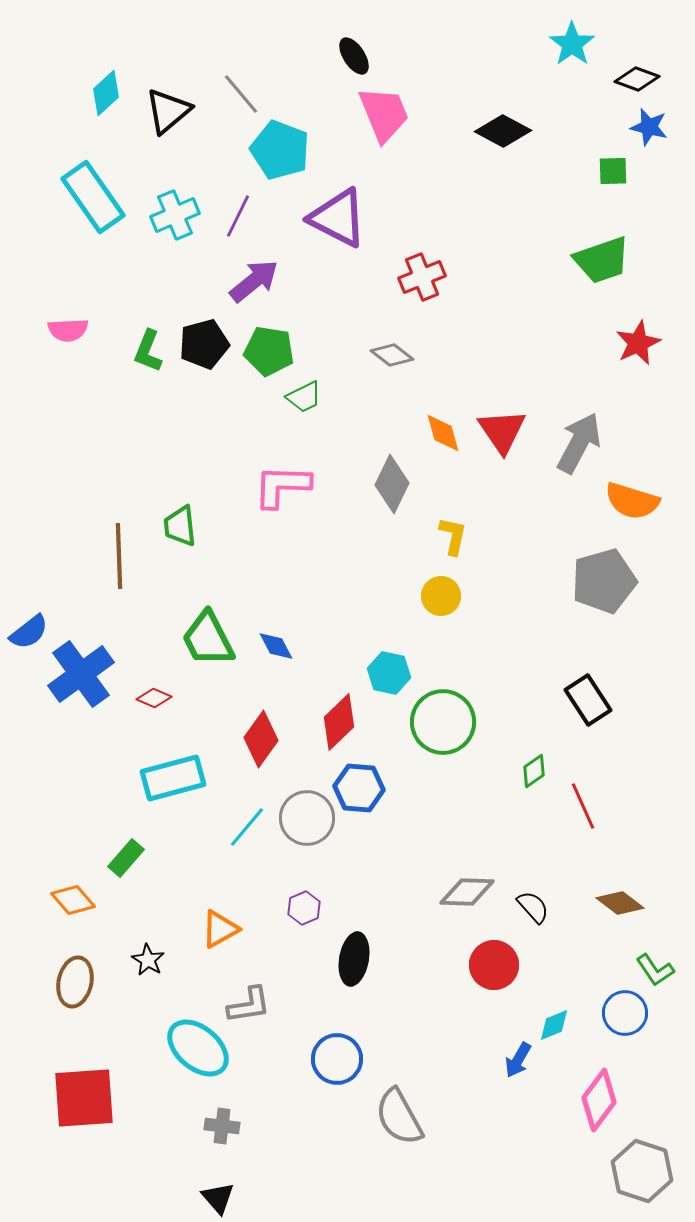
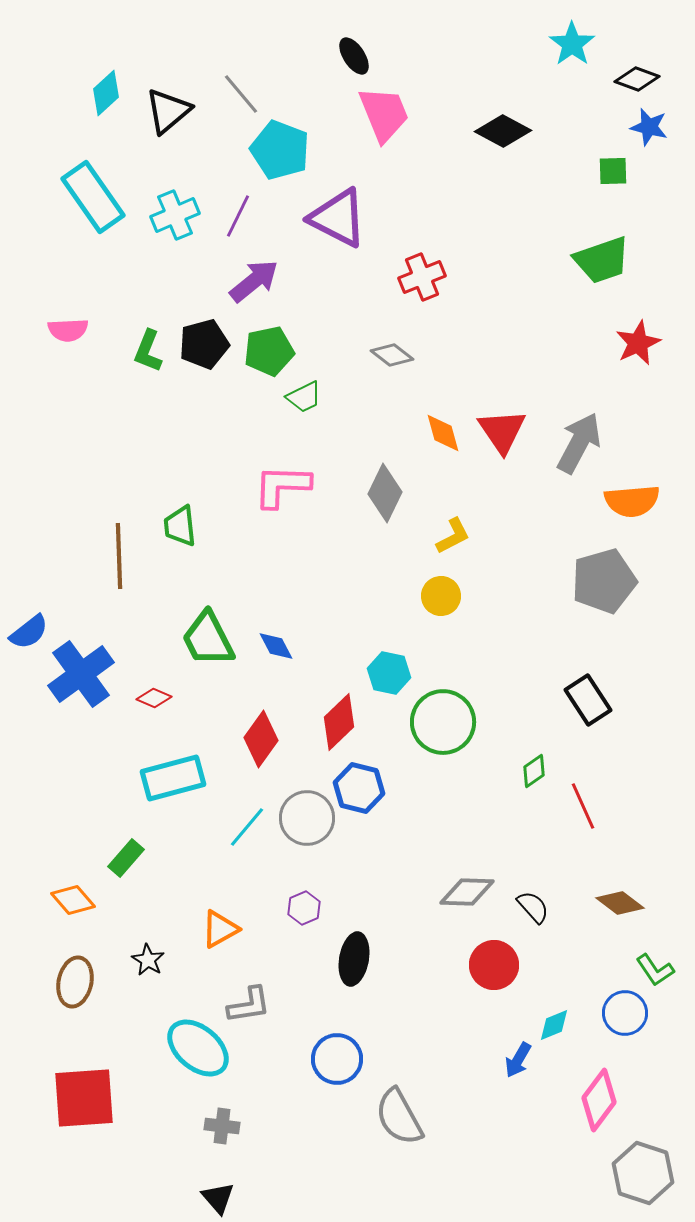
green pentagon at (269, 351): rotated 21 degrees counterclockwise
gray diamond at (392, 484): moved 7 px left, 9 px down
orange semicircle at (632, 501): rotated 22 degrees counterclockwise
yellow L-shape at (453, 536): rotated 51 degrees clockwise
blue hexagon at (359, 788): rotated 9 degrees clockwise
gray hexagon at (642, 1171): moved 1 px right, 2 px down
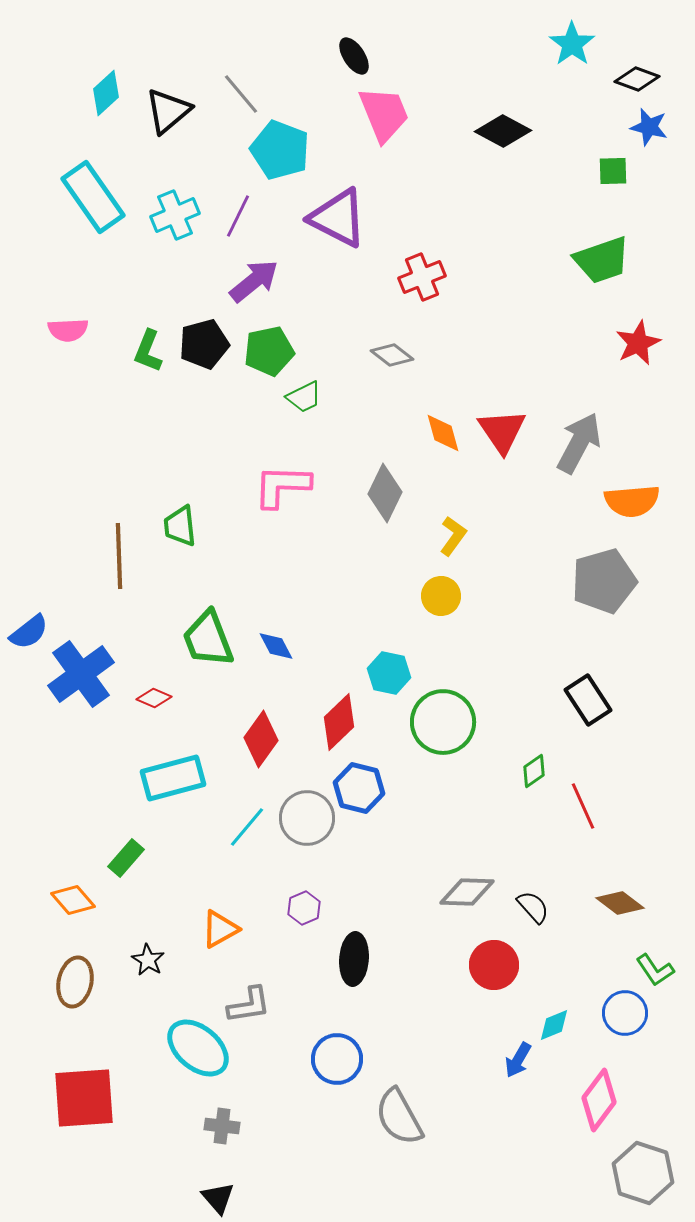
yellow L-shape at (453, 536): rotated 27 degrees counterclockwise
green trapezoid at (208, 639): rotated 6 degrees clockwise
black ellipse at (354, 959): rotated 6 degrees counterclockwise
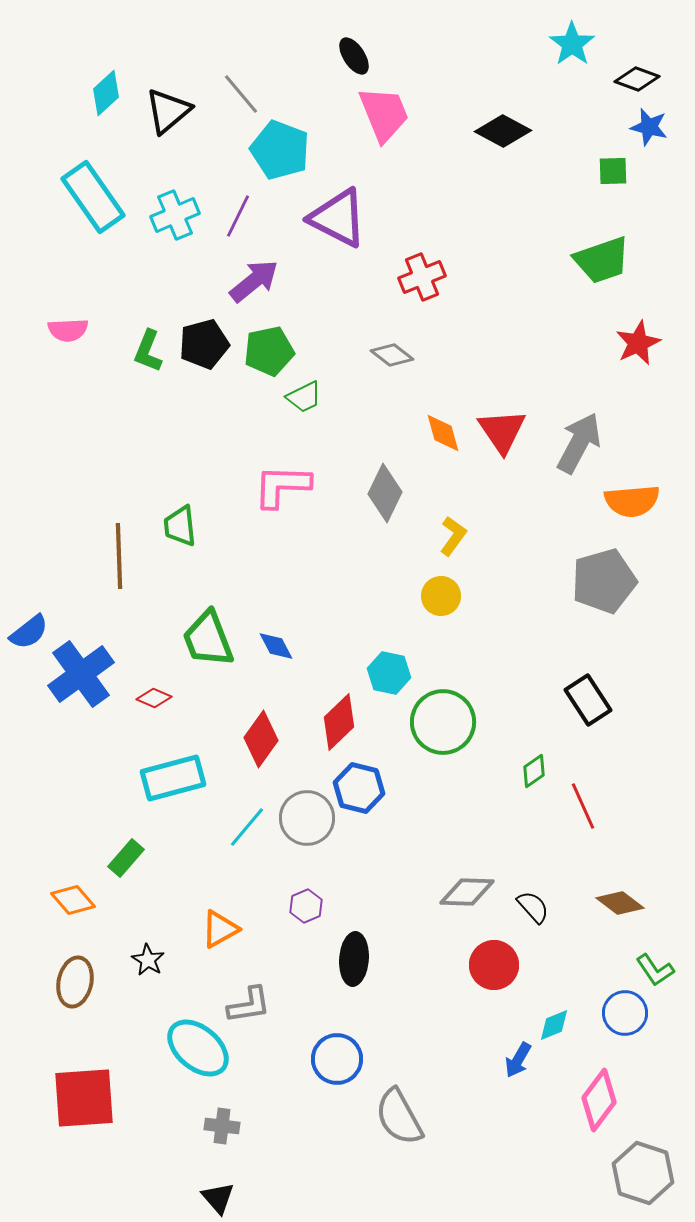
purple hexagon at (304, 908): moved 2 px right, 2 px up
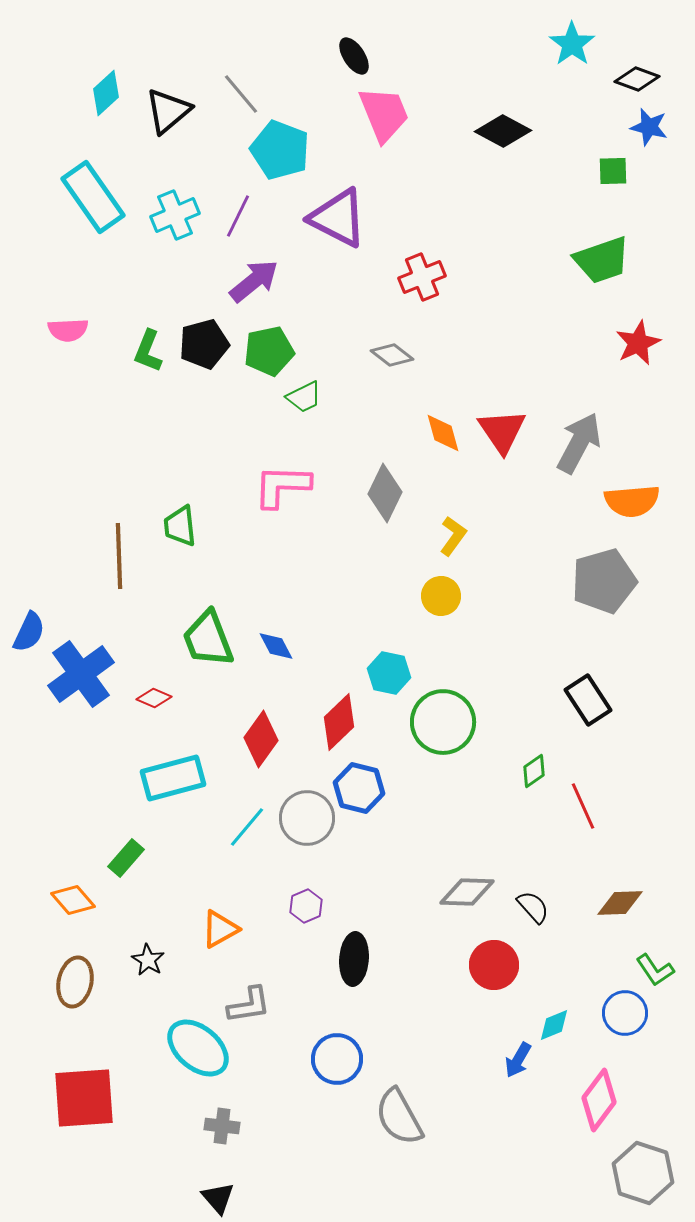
blue semicircle at (29, 632): rotated 27 degrees counterclockwise
brown diamond at (620, 903): rotated 39 degrees counterclockwise
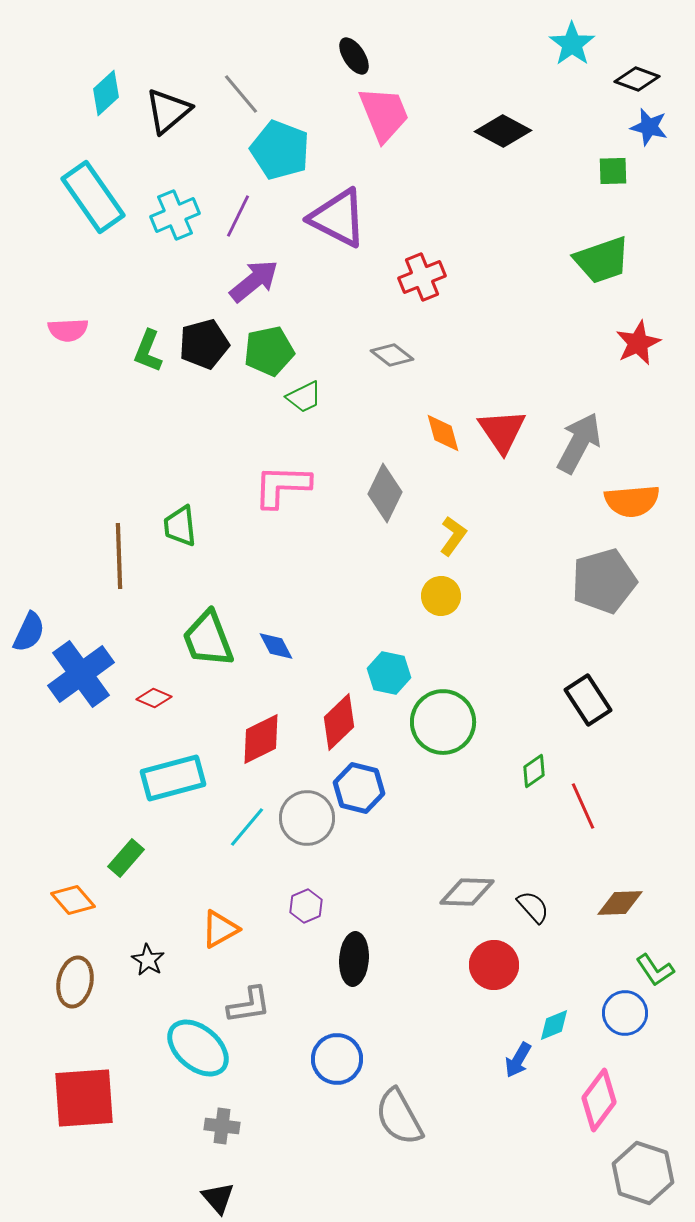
red diamond at (261, 739): rotated 28 degrees clockwise
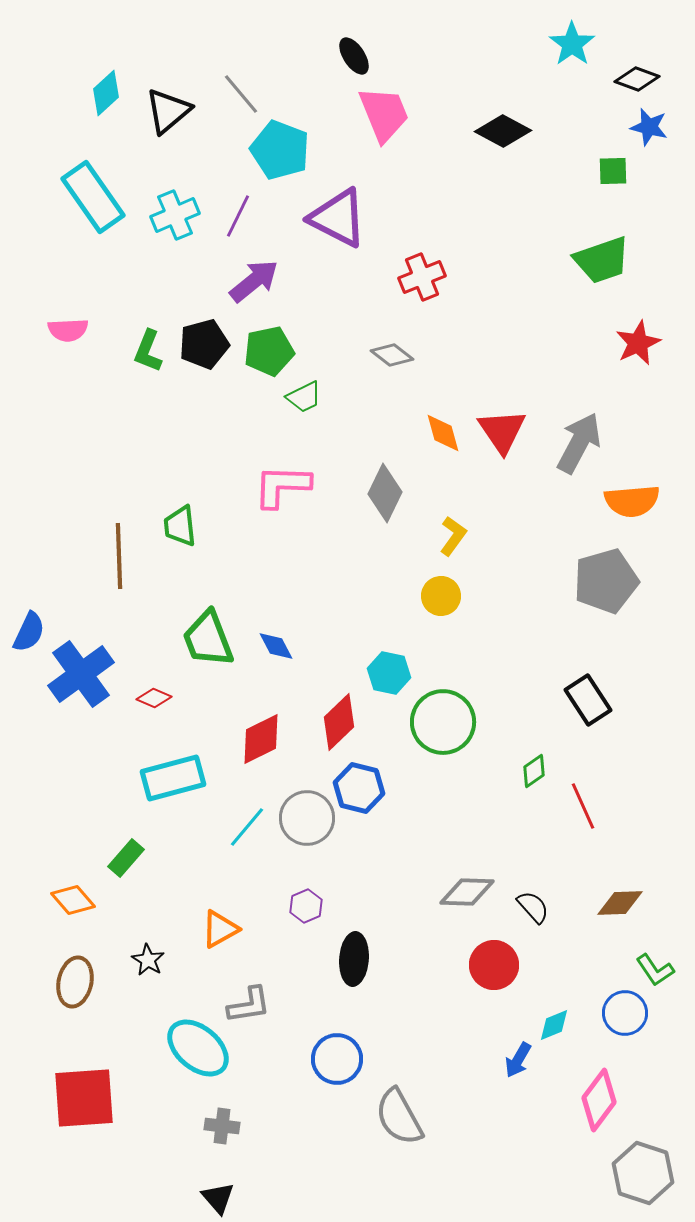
gray pentagon at (604, 581): moved 2 px right
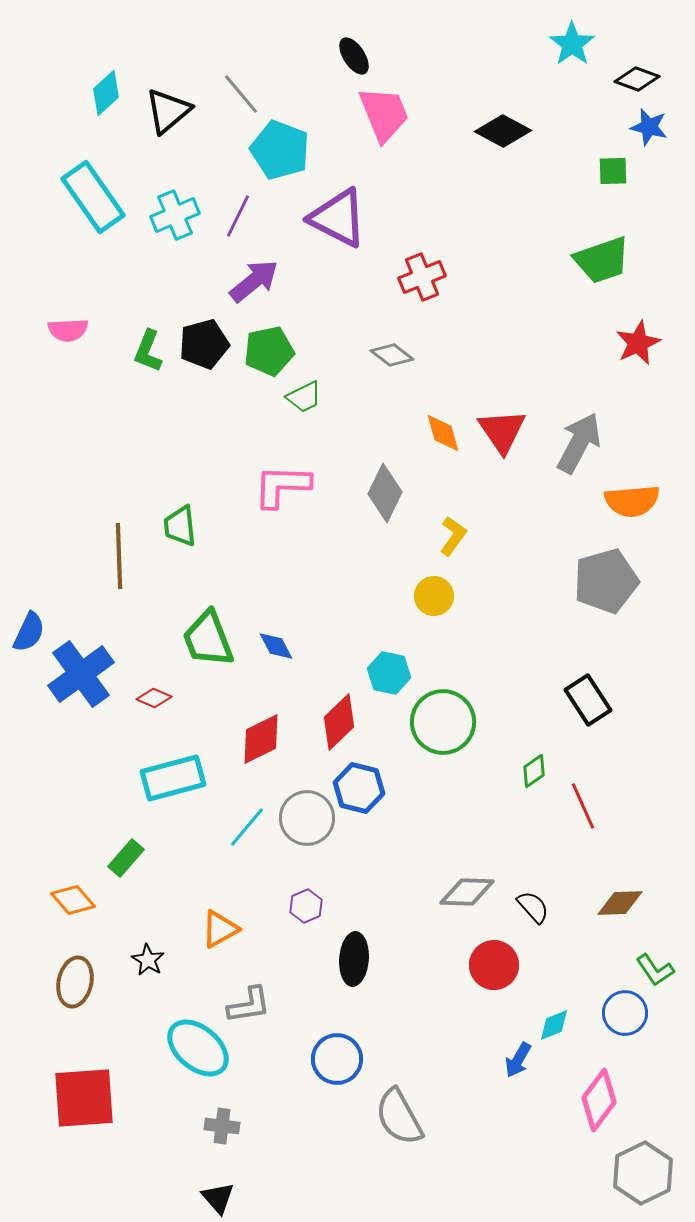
yellow circle at (441, 596): moved 7 px left
gray hexagon at (643, 1173): rotated 16 degrees clockwise
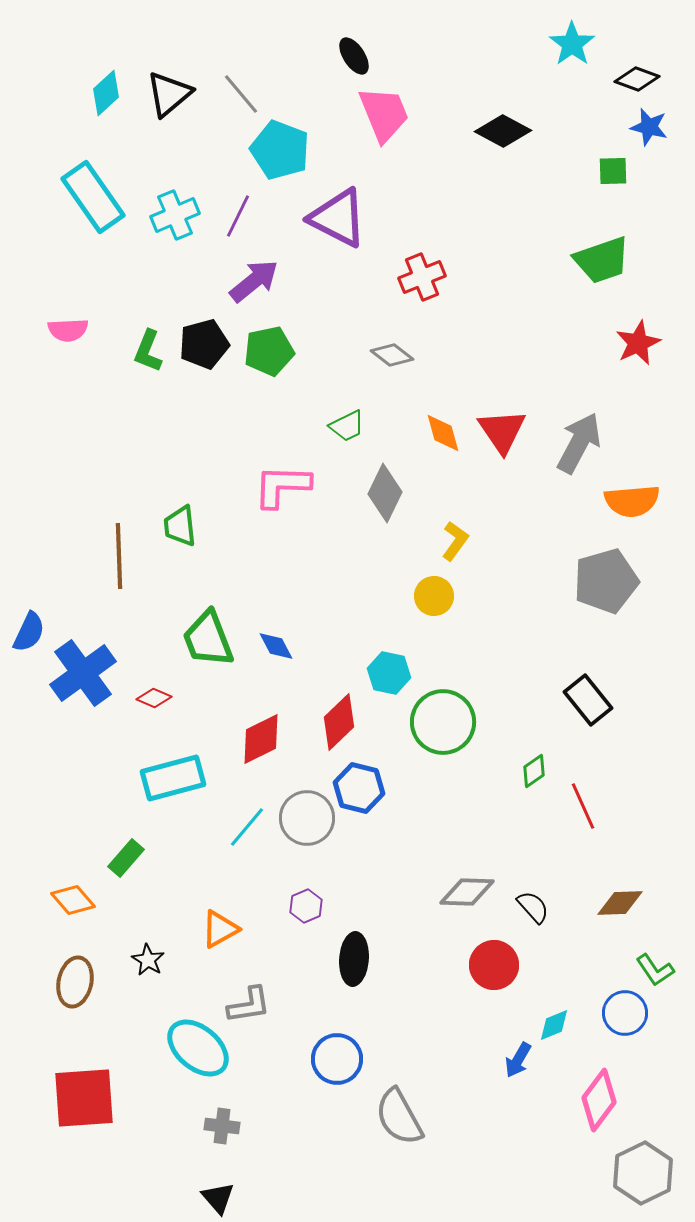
black triangle at (168, 111): moved 1 px right, 17 px up
green trapezoid at (304, 397): moved 43 px right, 29 px down
yellow L-shape at (453, 536): moved 2 px right, 5 px down
blue cross at (81, 674): moved 2 px right, 1 px up
black rectangle at (588, 700): rotated 6 degrees counterclockwise
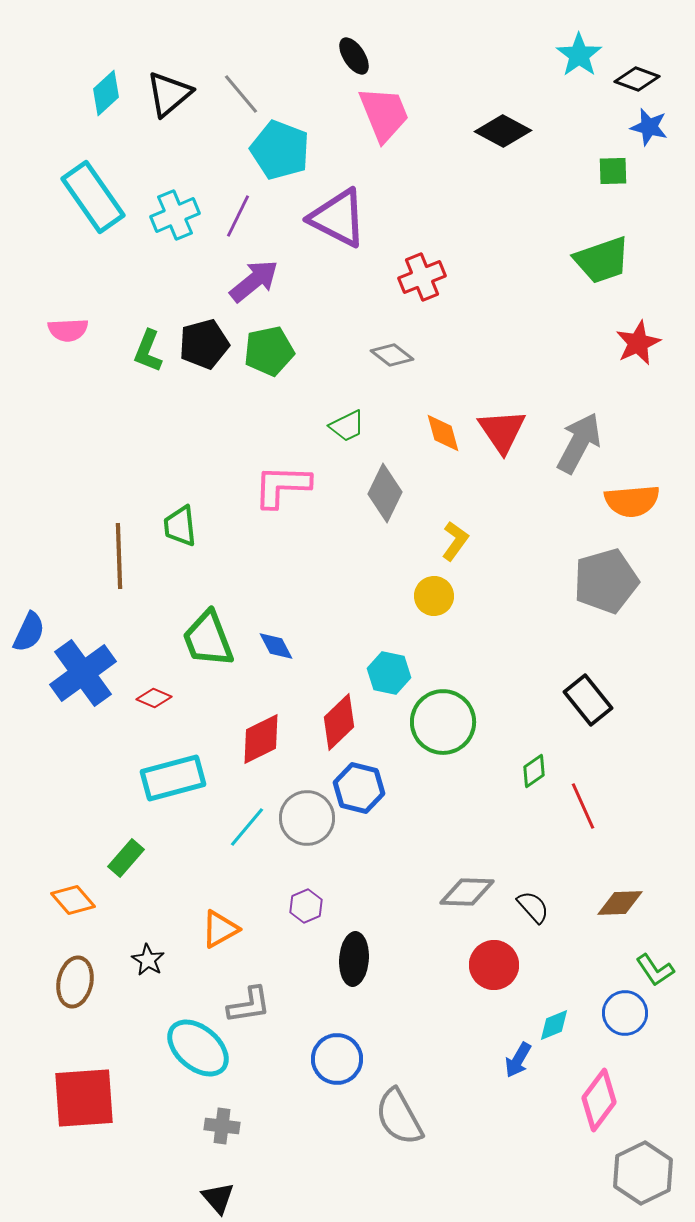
cyan star at (572, 44): moved 7 px right, 11 px down
